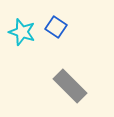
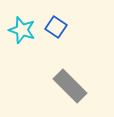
cyan star: moved 2 px up
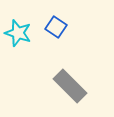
cyan star: moved 4 px left, 3 px down
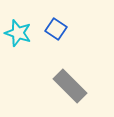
blue square: moved 2 px down
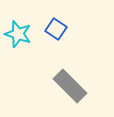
cyan star: moved 1 px down
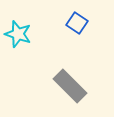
blue square: moved 21 px right, 6 px up
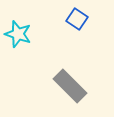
blue square: moved 4 px up
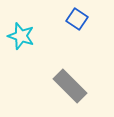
cyan star: moved 3 px right, 2 px down
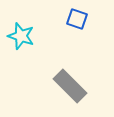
blue square: rotated 15 degrees counterclockwise
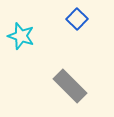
blue square: rotated 25 degrees clockwise
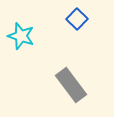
gray rectangle: moved 1 px right, 1 px up; rotated 8 degrees clockwise
